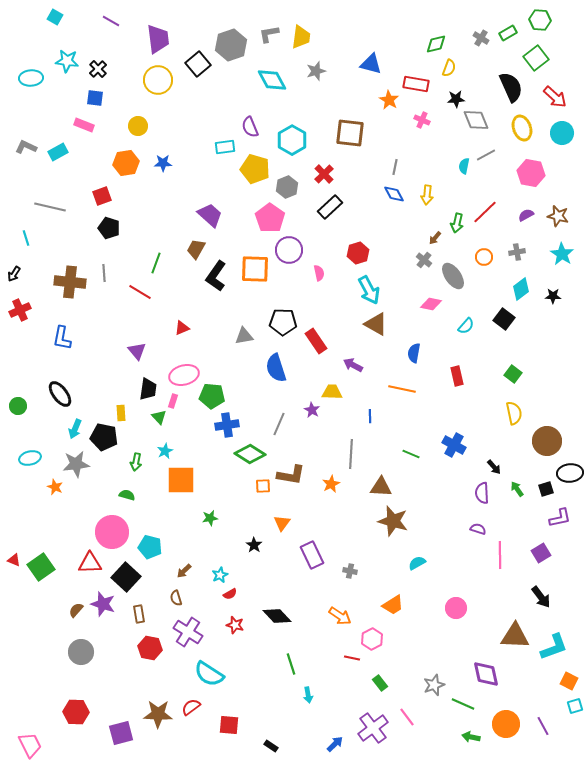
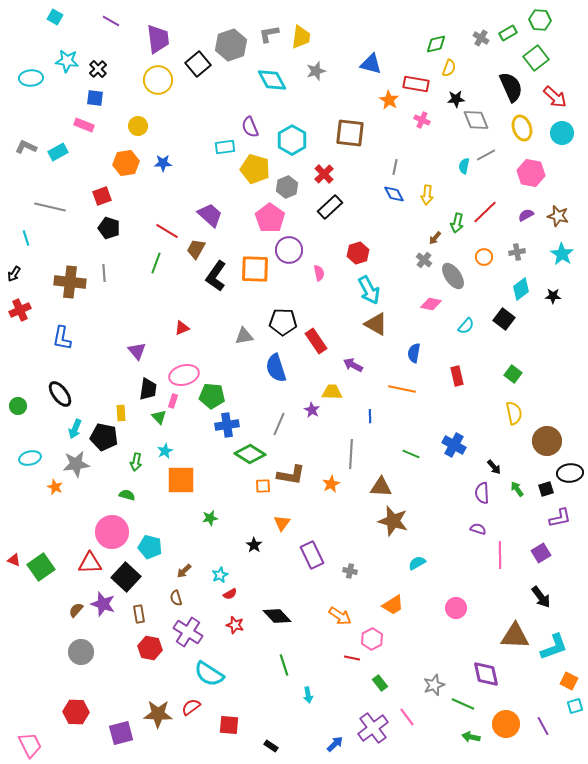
red line at (140, 292): moved 27 px right, 61 px up
green line at (291, 664): moved 7 px left, 1 px down
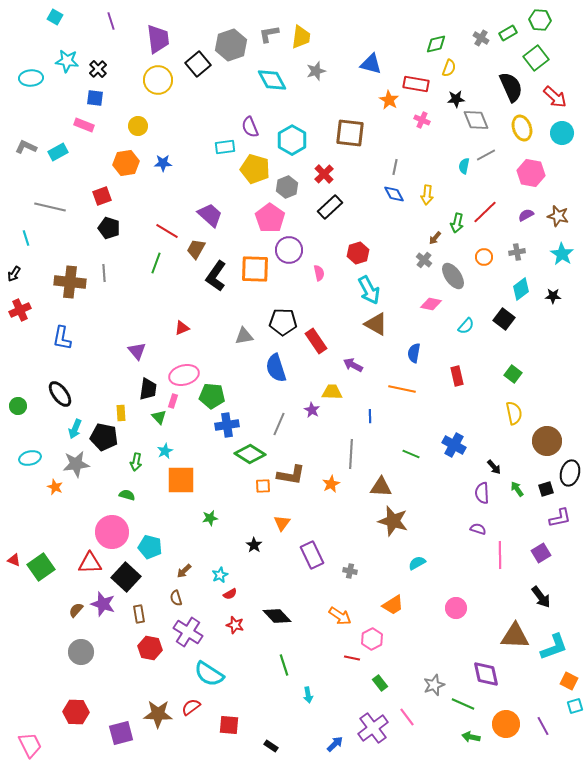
purple line at (111, 21): rotated 42 degrees clockwise
black ellipse at (570, 473): rotated 70 degrees counterclockwise
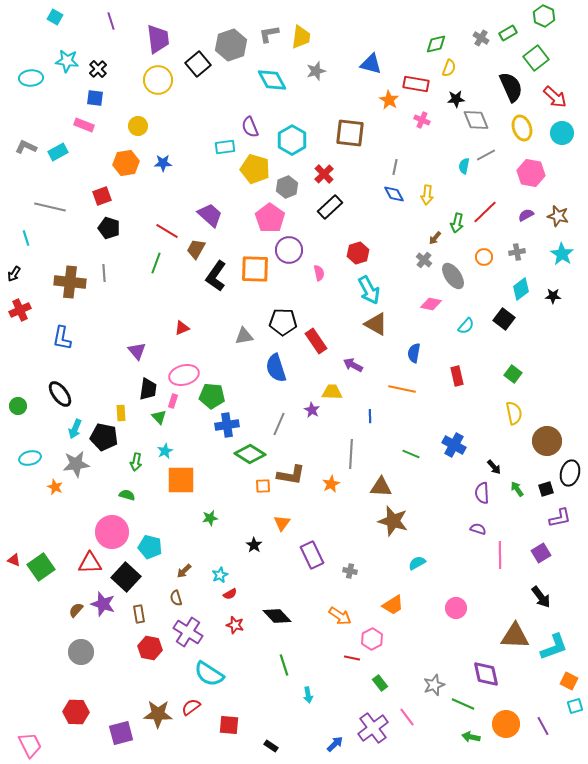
green hexagon at (540, 20): moved 4 px right, 4 px up; rotated 20 degrees clockwise
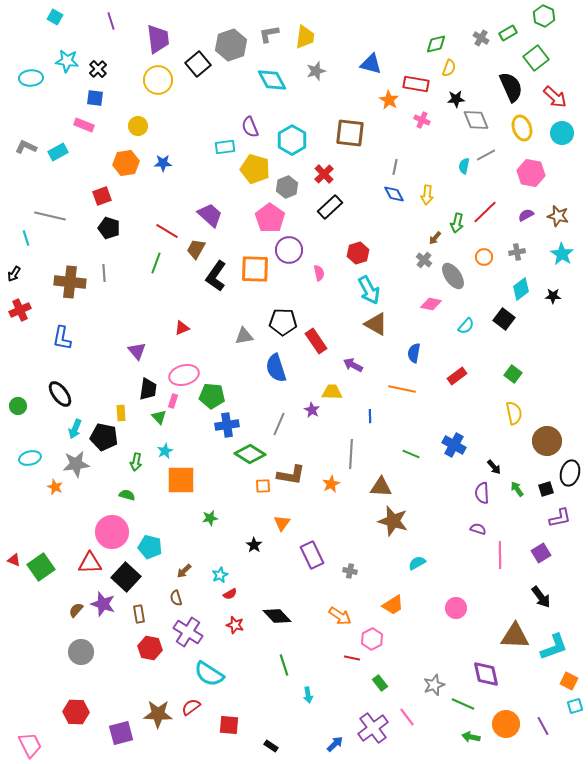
yellow trapezoid at (301, 37): moved 4 px right
gray line at (50, 207): moved 9 px down
red rectangle at (457, 376): rotated 66 degrees clockwise
